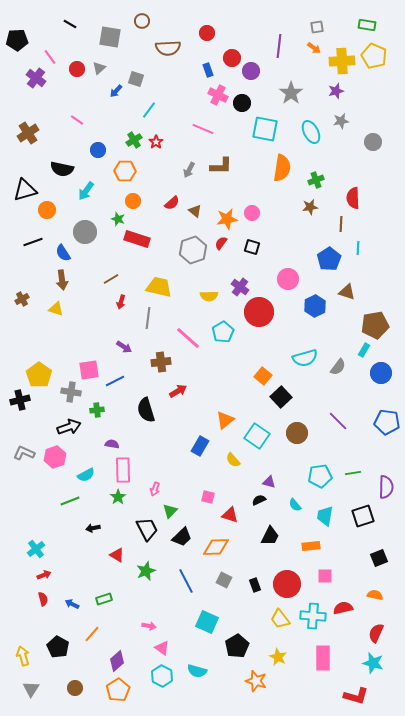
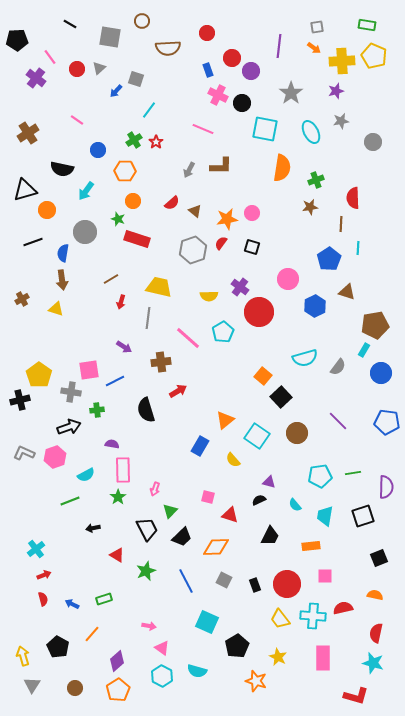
blue semicircle at (63, 253): rotated 42 degrees clockwise
red semicircle at (376, 633): rotated 12 degrees counterclockwise
gray triangle at (31, 689): moved 1 px right, 4 px up
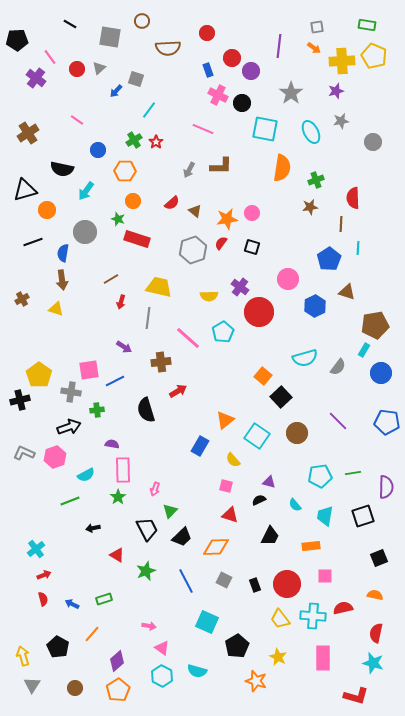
pink square at (208, 497): moved 18 px right, 11 px up
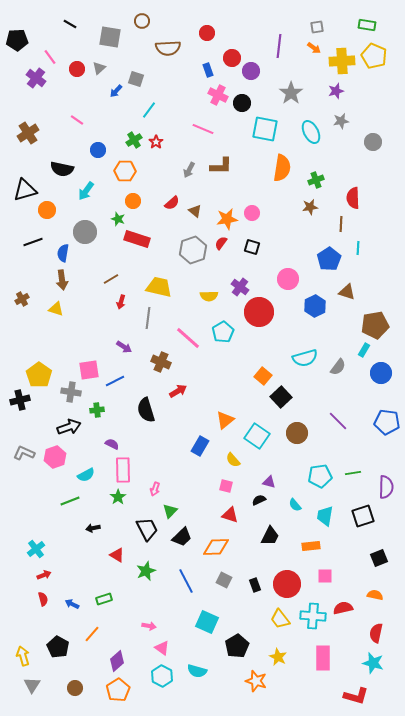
brown cross at (161, 362): rotated 30 degrees clockwise
purple semicircle at (112, 444): rotated 16 degrees clockwise
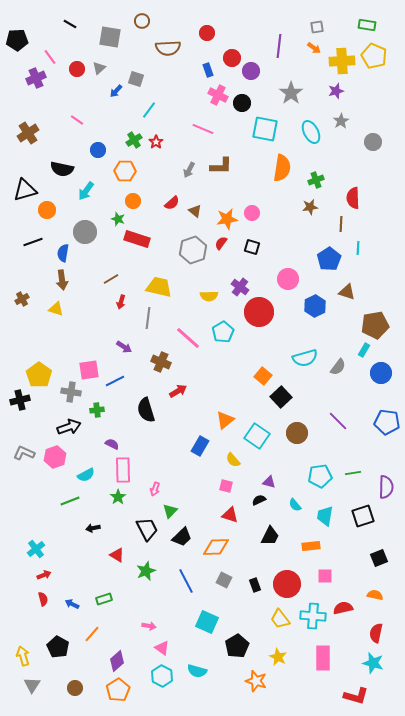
purple cross at (36, 78): rotated 30 degrees clockwise
gray star at (341, 121): rotated 21 degrees counterclockwise
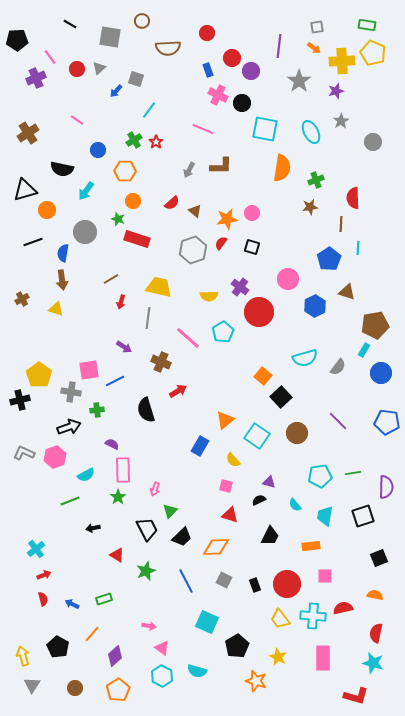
yellow pentagon at (374, 56): moved 1 px left, 3 px up
gray star at (291, 93): moved 8 px right, 12 px up
purple diamond at (117, 661): moved 2 px left, 5 px up
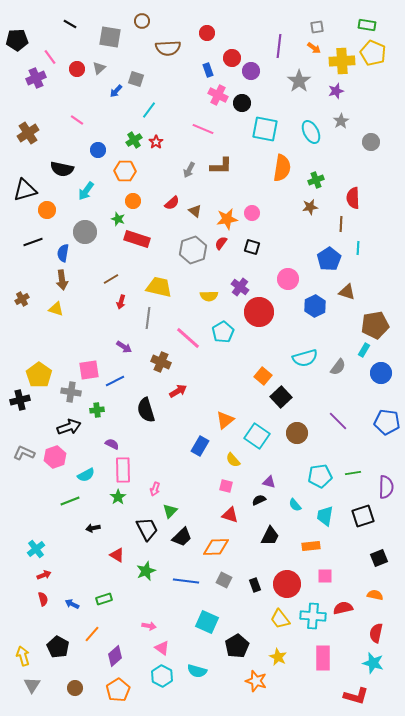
gray circle at (373, 142): moved 2 px left
blue line at (186, 581): rotated 55 degrees counterclockwise
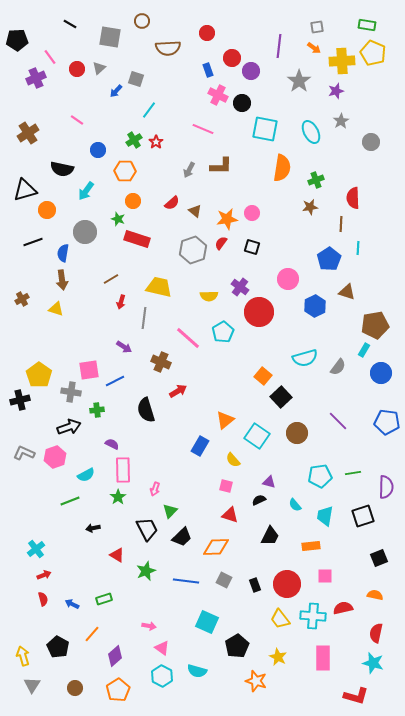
gray line at (148, 318): moved 4 px left
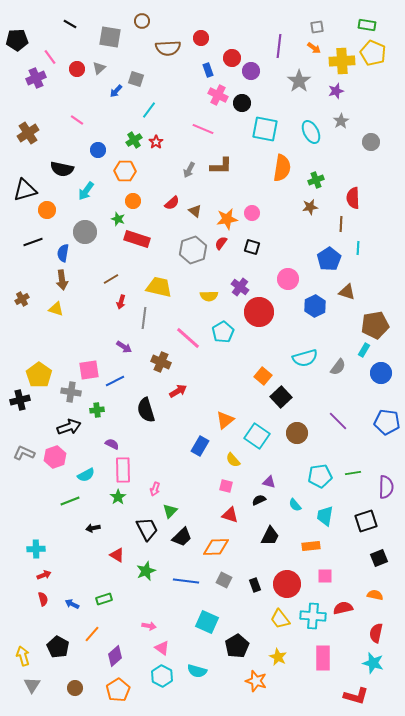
red circle at (207, 33): moved 6 px left, 5 px down
black square at (363, 516): moved 3 px right, 5 px down
cyan cross at (36, 549): rotated 36 degrees clockwise
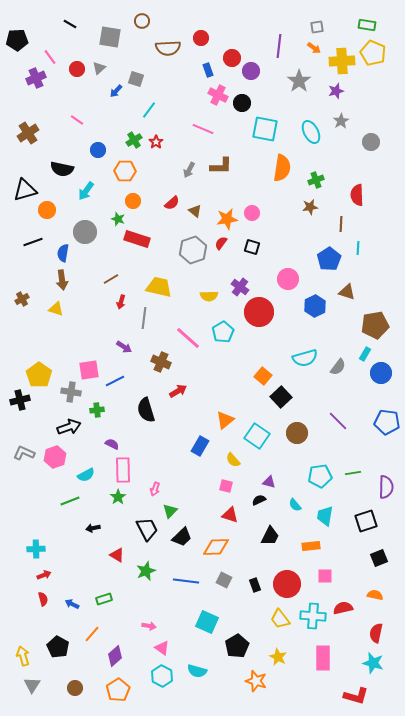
red semicircle at (353, 198): moved 4 px right, 3 px up
cyan rectangle at (364, 350): moved 1 px right, 4 px down
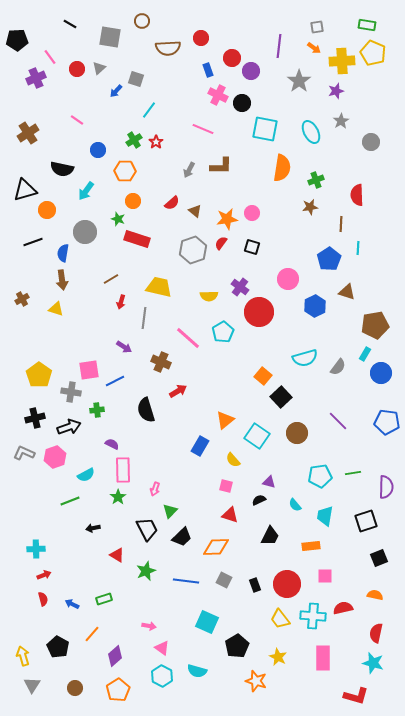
black cross at (20, 400): moved 15 px right, 18 px down
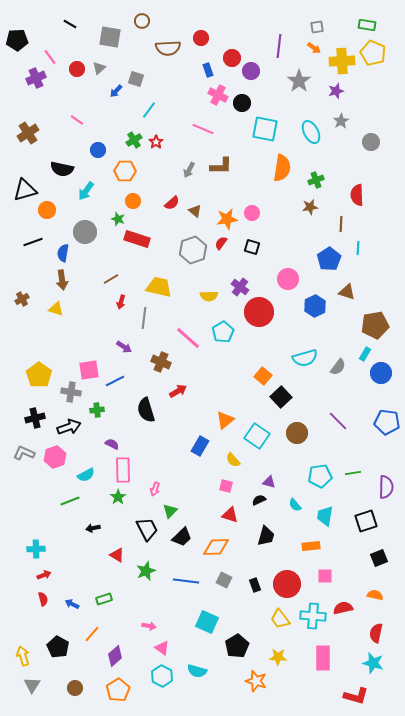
black trapezoid at (270, 536): moved 4 px left; rotated 10 degrees counterclockwise
yellow star at (278, 657): rotated 24 degrees counterclockwise
